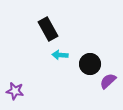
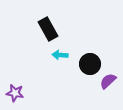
purple star: moved 2 px down
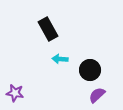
cyan arrow: moved 4 px down
black circle: moved 6 px down
purple semicircle: moved 11 px left, 14 px down
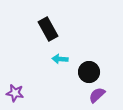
black circle: moved 1 px left, 2 px down
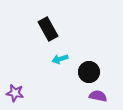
cyan arrow: rotated 21 degrees counterclockwise
purple semicircle: moved 1 px right, 1 px down; rotated 54 degrees clockwise
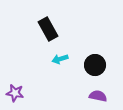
black circle: moved 6 px right, 7 px up
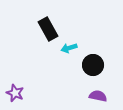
cyan arrow: moved 9 px right, 11 px up
black circle: moved 2 px left
purple star: rotated 12 degrees clockwise
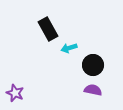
purple semicircle: moved 5 px left, 6 px up
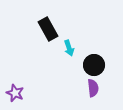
cyan arrow: rotated 91 degrees counterclockwise
black circle: moved 1 px right
purple semicircle: moved 2 px up; rotated 72 degrees clockwise
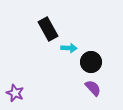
cyan arrow: rotated 70 degrees counterclockwise
black circle: moved 3 px left, 3 px up
purple semicircle: rotated 36 degrees counterclockwise
